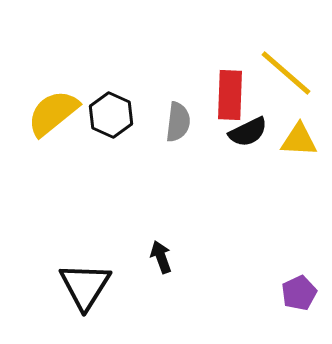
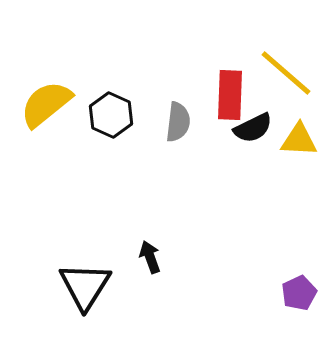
yellow semicircle: moved 7 px left, 9 px up
black semicircle: moved 5 px right, 4 px up
black arrow: moved 11 px left
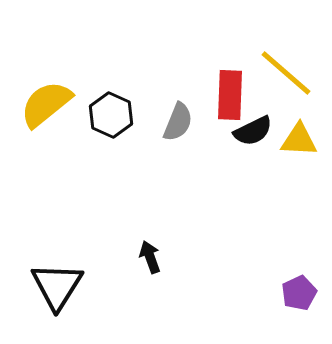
gray semicircle: rotated 15 degrees clockwise
black semicircle: moved 3 px down
black triangle: moved 28 px left
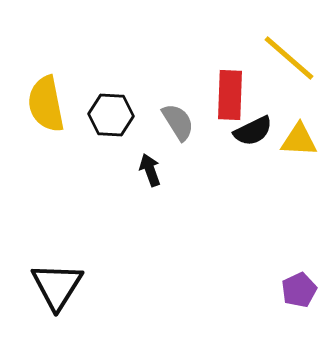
yellow line: moved 3 px right, 15 px up
yellow semicircle: rotated 62 degrees counterclockwise
black hexagon: rotated 21 degrees counterclockwise
gray semicircle: rotated 54 degrees counterclockwise
black arrow: moved 87 px up
purple pentagon: moved 3 px up
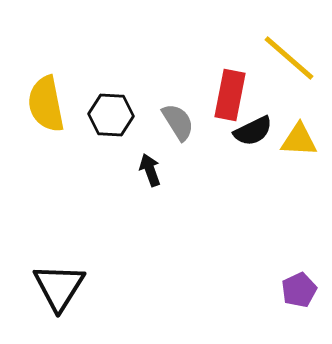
red rectangle: rotated 9 degrees clockwise
black triangle: moved 2 px right, 1 px down
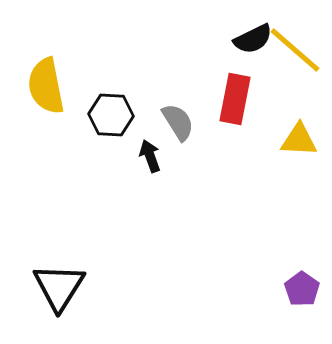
yellow line: moved 6 px right, 8 px up
red rectangle: moved 5 px right, 4 px down
yellow semicircle: moved 18 px up
black semicircle: moved 92 px up
black arrow: moved 14 px up
purple pentagon: moved 3 px right, 1 px up; rotated 12 degrees counterclockwise
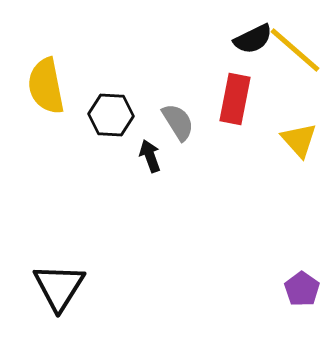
yellow triangle: rotated 45 degrees clockwise
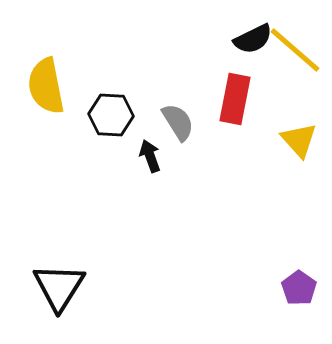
purple pentagon: moved 3 px left, 1 px up
